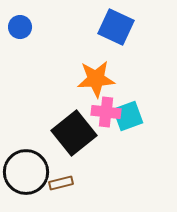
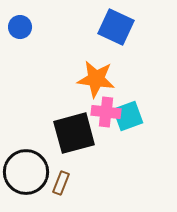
orange star: rotated 12 degrees clockwise
black square: rotated 24 degrees clockwise
brown rectangle: rotated 55 degrees counterclockwise
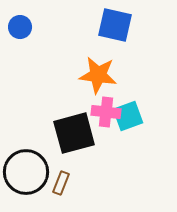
blue square: moved 1 px left, 2 px up; rotated 12 degrees counterclockwise
orange star: moved 2 px right, 4 px up
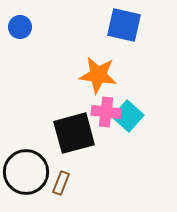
blue square: moved 9 px right
cyan square: rotated 28 degrees counterclockwise
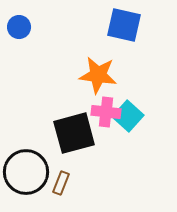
blue circle: moved 1 px left
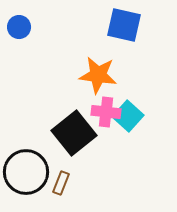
black square: rotated 24 degrees counterclockwise
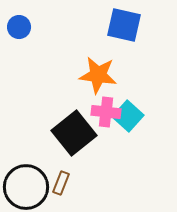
black circle: moved 15 px down
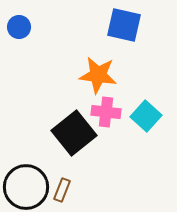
cyan square: moved 18 px right
brown rectangle: moved 1 px right, 7 px down
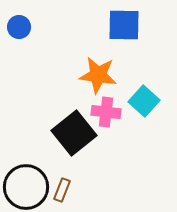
blue square: rotated 12 degrees counterclockwise
cyan square: moved 2 px left, 15 px up
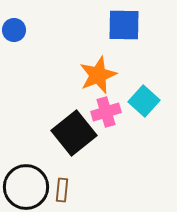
blue circle: moved 5 px left, 3 px down
orange star: rotated 30 degrees counterclockwise
pink cross: rotated 24 degrees counterclockwise
brown rectangle: rotated 15 degrees counterclockwise
